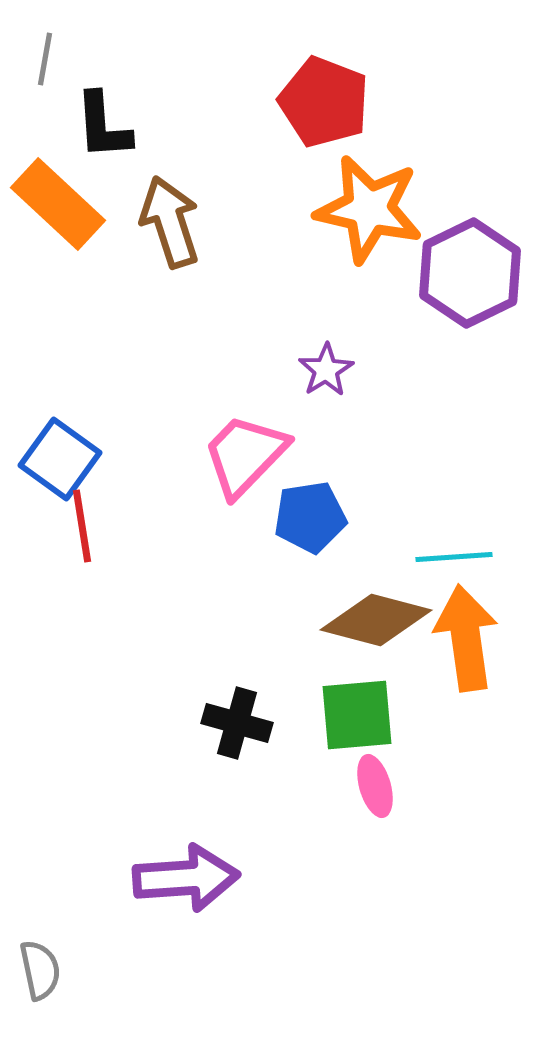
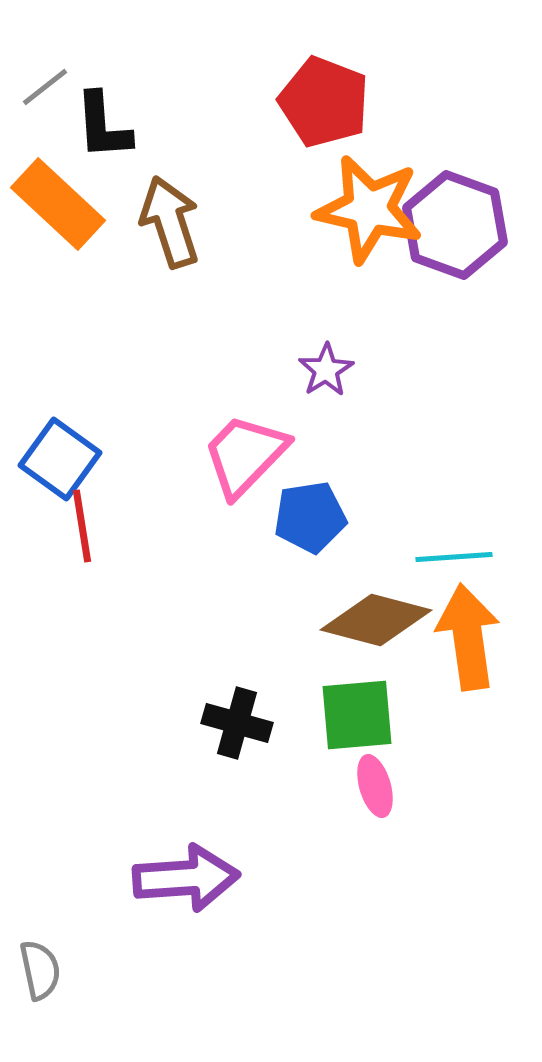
gray line: moved 28 px down; rotated 42 degrees clockwise
purple hexagon: moved 15 px left, 48 px up; rotated 14 degrees counterclockwise
orange arrow: moved 2 px right, 1 px up
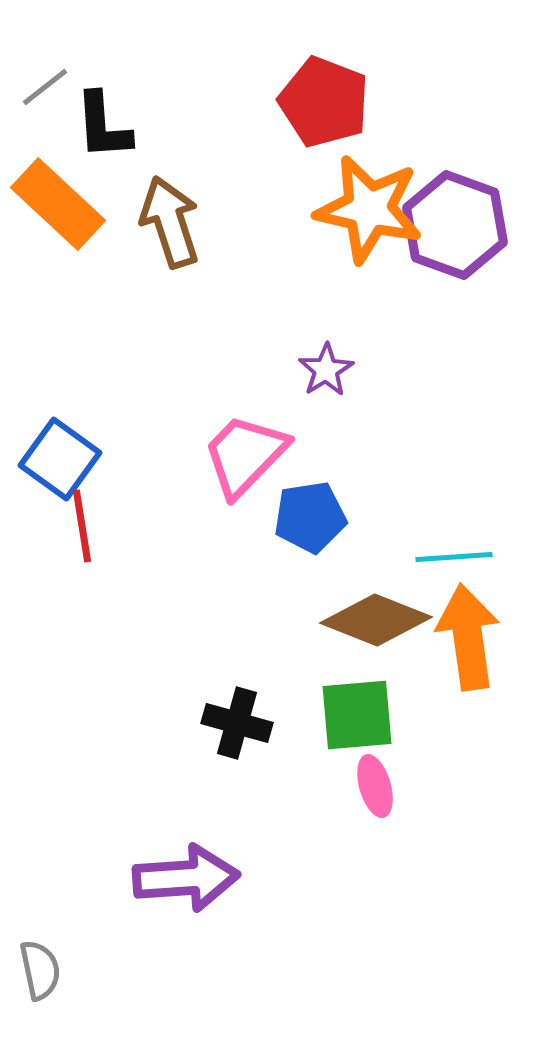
brown diamond: rotated 7 degrees clockwise
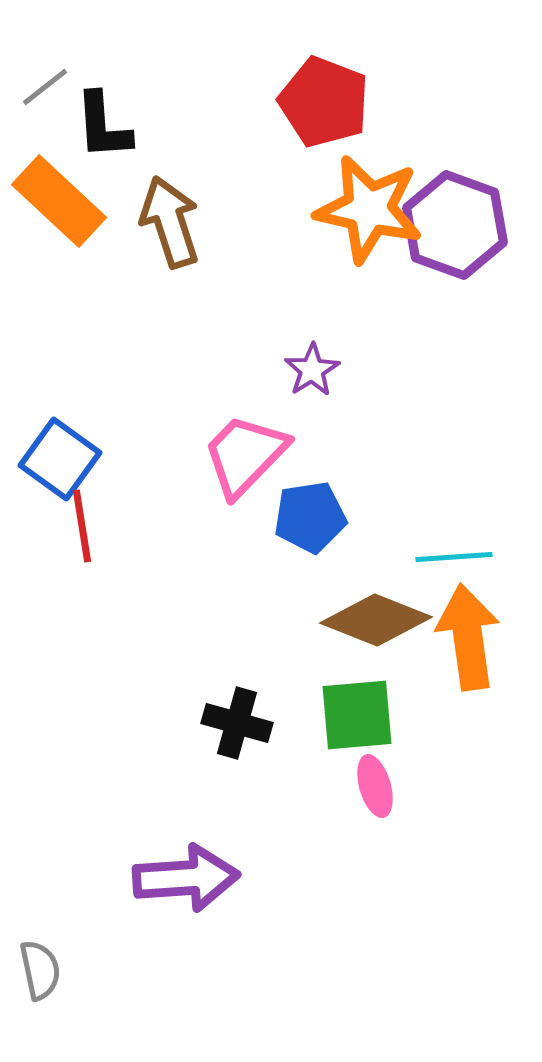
orange rectangle: moved 1 px right, 3 px up
purple star: moved 14 px left
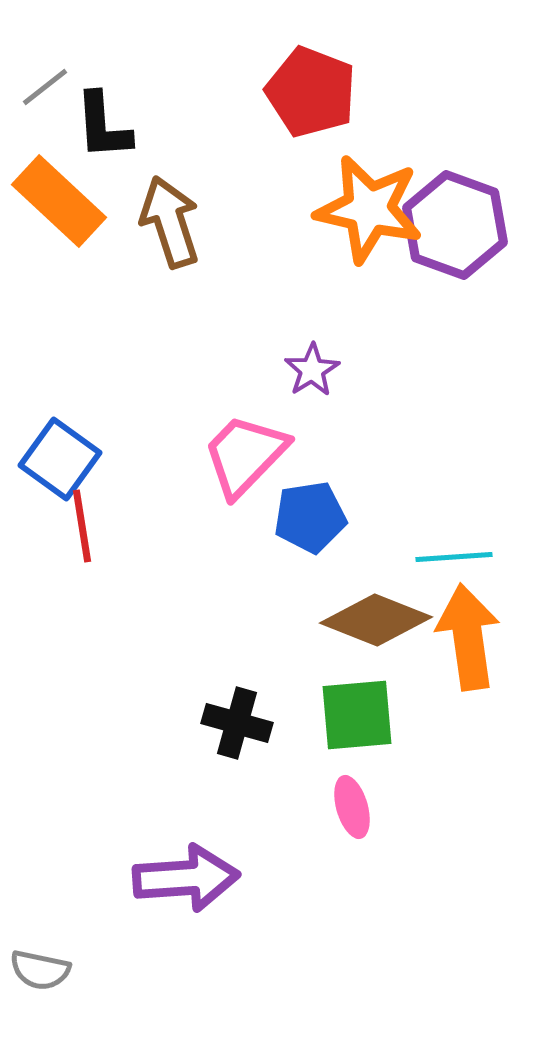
red pentagon: moved 13 px left, 10 px up
pink ellipse: moved 23 px left, 21 px down
gray semicircle: rotated 114 degrees clockwise
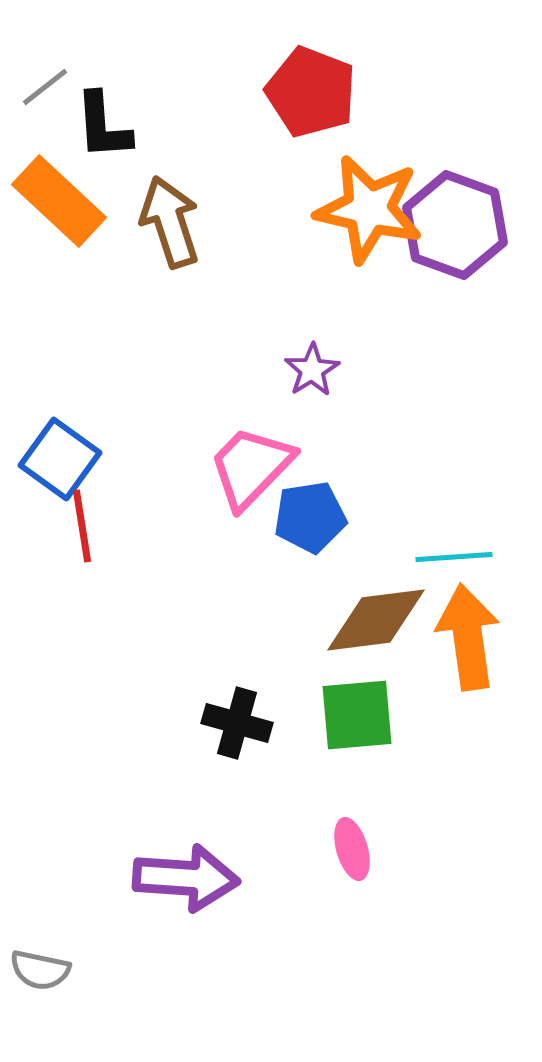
pink trapezoid: moved 6 px right, 12 px down
brown diamond: rotated 29 degrees counterclockwise
pink ellipse: moved 42 px down
purple arrow: rotated 8 degrees clockwise
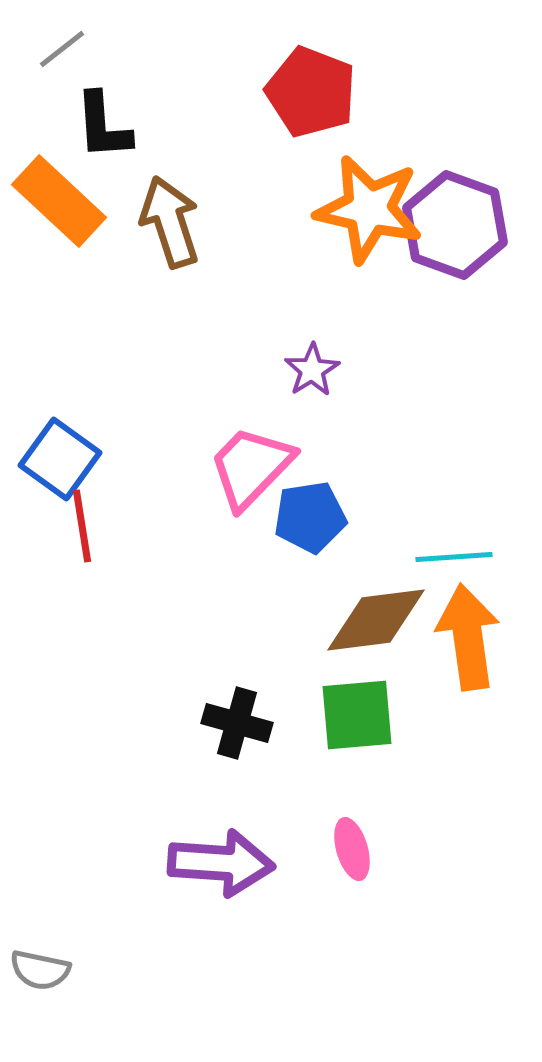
gray line: moved 17 px right, 38 px up
purple arrow: moved 35 px right, 15 px up
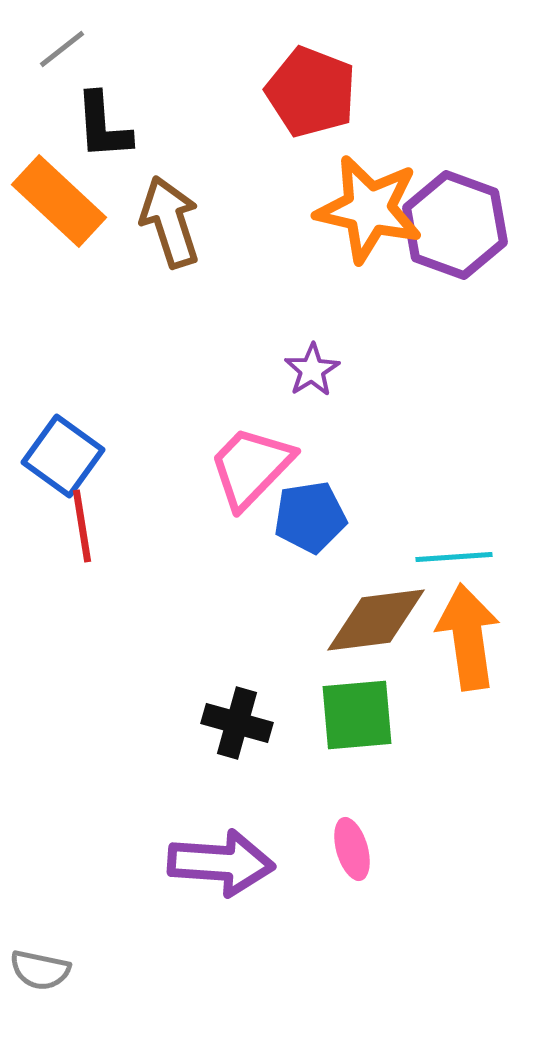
blue square: moved 3 px right, 3 px up
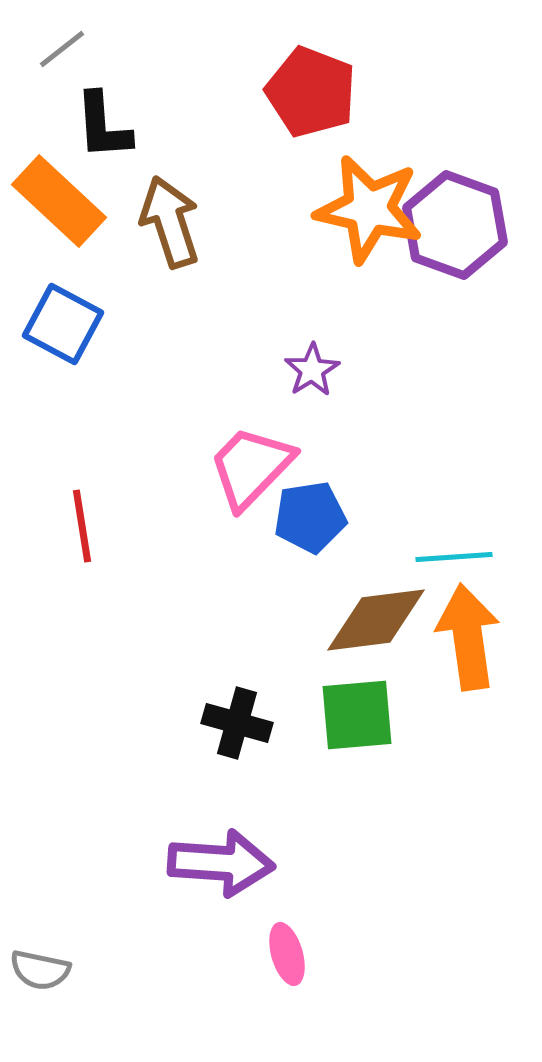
blue square: moved 132 px up; rotated 8 degrees counterclockwise
pink ellipse: moved 65 px left, 105 px down
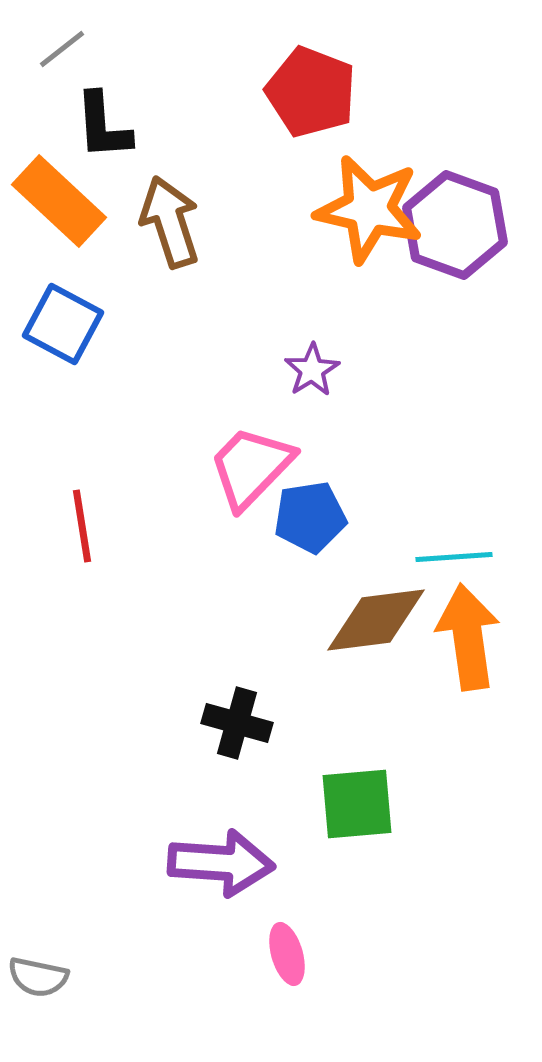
green square: moved 89 px down
gray semicircle: moved 2 px left, 7 px down
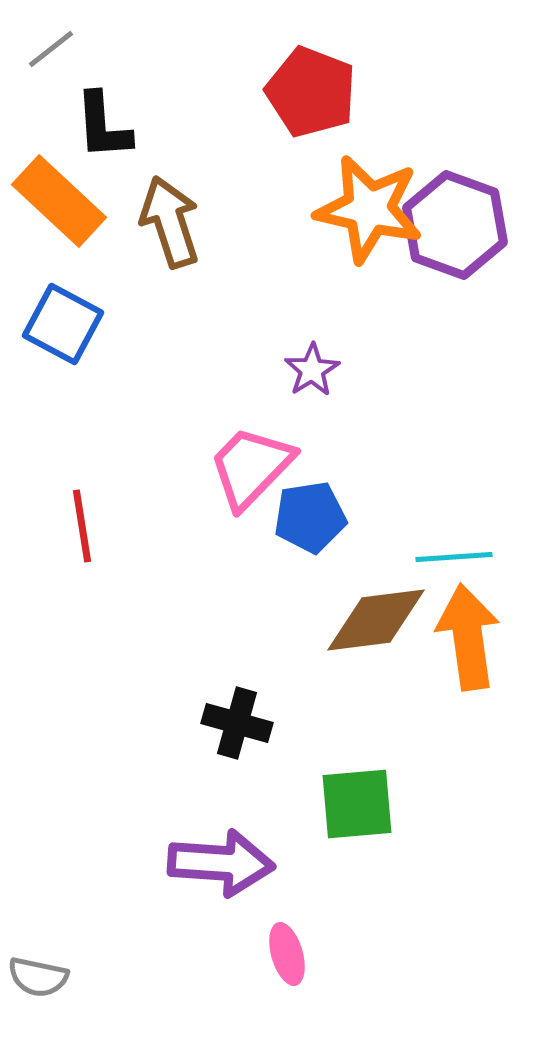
gray line: moved 11 px left
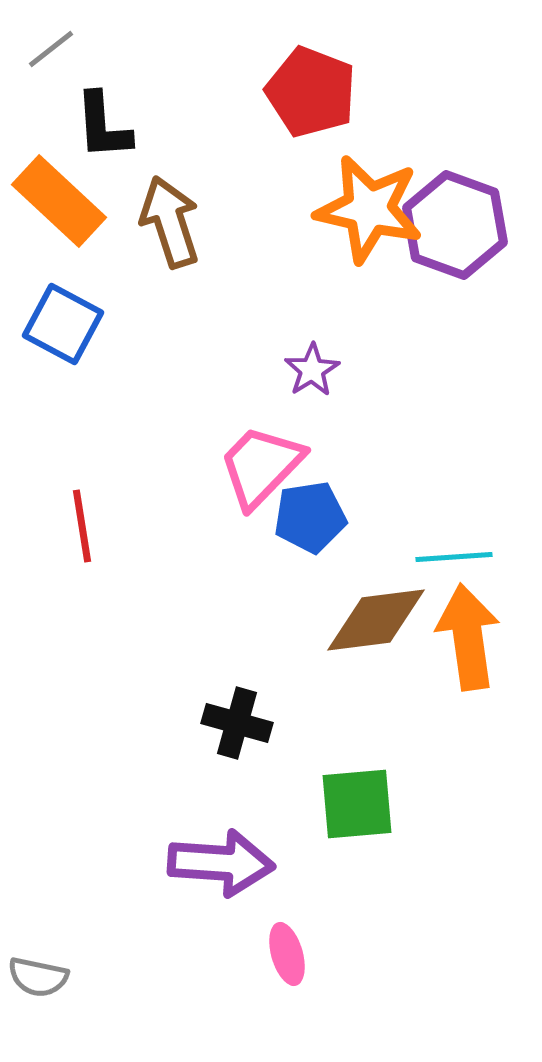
pink trapezoid: moved 10 px right, 1 px up
